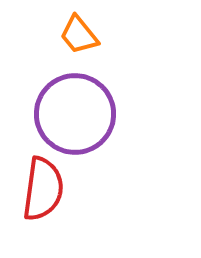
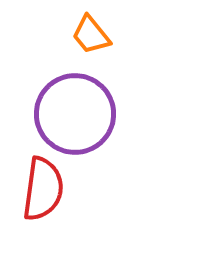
orange trapezoid: moved 12 px right
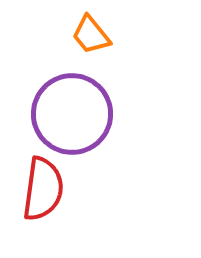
purple circle: moved 3 px left
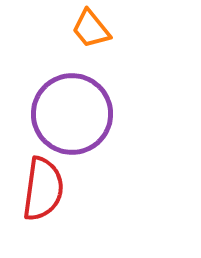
orange trapezoid: moved 6 px up
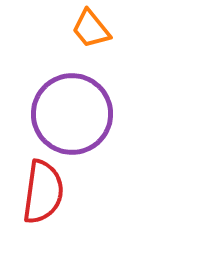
red semicircle: moved 3 px down
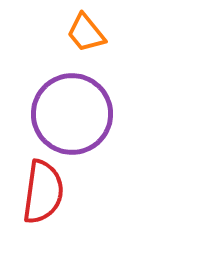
orange trapezoid: moved 5 px left, 4 px down
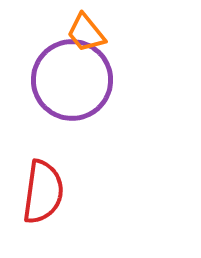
purple circle: moved 34 px up
